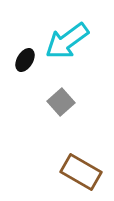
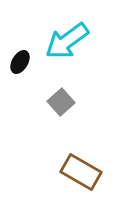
black ellipse: moved 5 px left, 2 px down
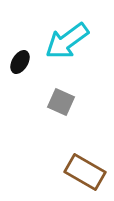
gray square: rotated 24 degrees counterclockwise
brown rectangle: moved 4 px right
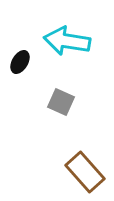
cyan arrow: rotated 45 degrees clockwise
brown rectangle: rotated 18 degrees clockwise
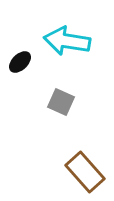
black ellipse: rotated 15 degrees clockwise
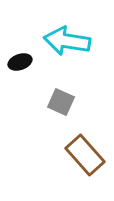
black ellipse: rotated 25 degrees clockwise
brown rectangle: moved 17 px up
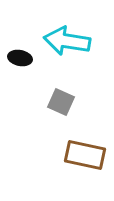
black ellipse: moved 4 px up; rotated 30 degrees clockwise
brown rectangle: rotated 36 degrees counterclockwise
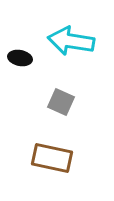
cyan arrow: moved 4 px right
brown rectangle: moved 33 px left, 3 px down
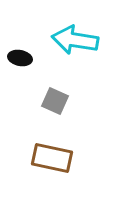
cyan arrow: moved 4 px right, 1 px up
gray square: moved 6 px left, 1 px up
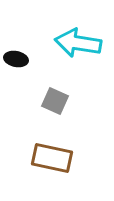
cyan arrow: moved 3 px right, 3 px down
black ellipse: moved 4 px left, 1 px down
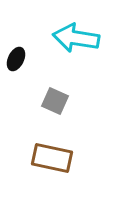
cyan arrow: moved 2 px left, 5 px up
black ellipse: rotated 75 degrees counterclockwise
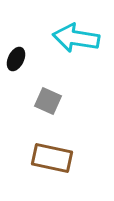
gray square: moved 7 px left
